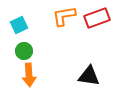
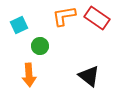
red rectangle: rotated 55 degrees clockwise
green circle: moved 16 px right, 5 px up
black triangle: rotated 30 degrees clockwise
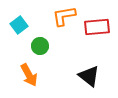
red rectangle: moved 9 px down; rotated 40 degrees counterclockwise
cyan square: rotated 12 degrees counterclockwise
orange arrow: rotated 25 degrees counterclockwise
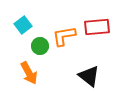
orange L-shape: moved 20 px down
cyan square: moved 4 px right
orange arrow: moved 2 px up
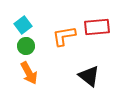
green circle: moved 14 px left
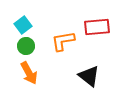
orange L-shape: moved 1 px left, 5 px down
